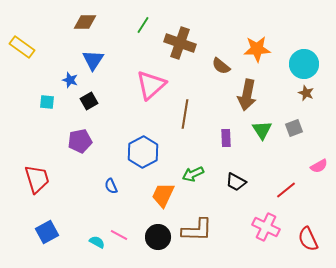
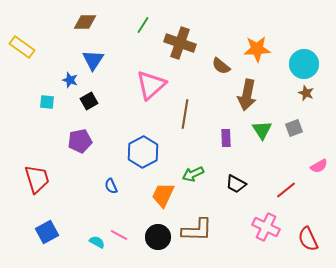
black trapezoid: moved 2 px down
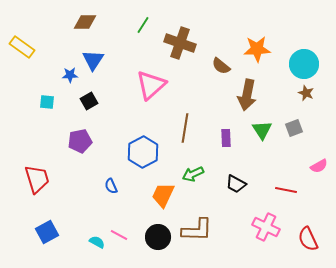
blue star: moved 5 px up; rotated 21 degrees counterclockwise
brown line: moved 14 px down
red line: rotated 50 degrees clockwise
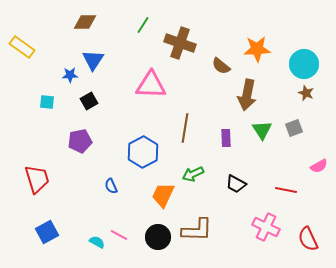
pink triangle: rotated 44 degrees clockwise
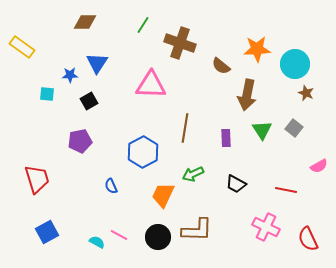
blue triangle: moved 4 px right, 3 px down
cyan circle: moved 9 px left
cyan square: moved 8 px up
gray square: rotated 30 degrees counterclockwise
